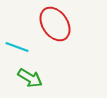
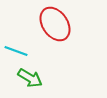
cyan line: moved 1 px left, 4 px down
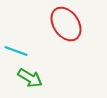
red ellipse: moved 11 px right
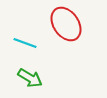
cyan line: moved 9 px right, 8 px up
